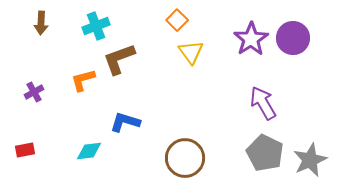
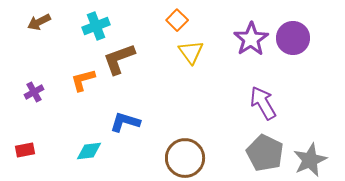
brown arrow: moved 2 px left, 1 px up; rotated 60 degrees clockwise
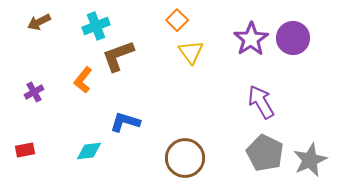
brown L-shape: moved 1 px left, 3 px up
orange L-shape: rotated 36 degrees counterclockwise
purple arrow: moved 2 px left, 1 px up
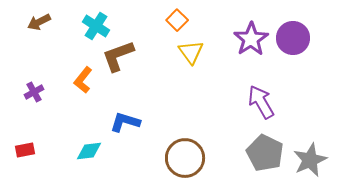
cyan cross: rotated 36 degrees counterclockwise
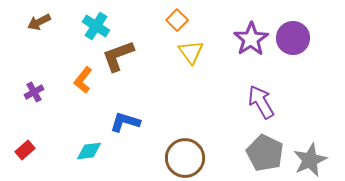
red rectangle: rotated 30 degrees counterclockwise
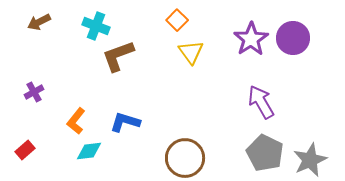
cyan cross: rotated 12 degrees counterclockwise
orange L-shape: moved 7 px left, 41 px down
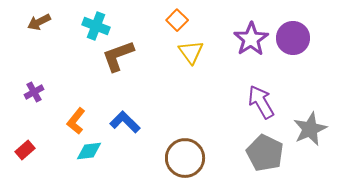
blue L-shape: rotated 28 degrees clockwise
gray star: moved 31 px up
